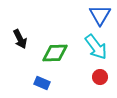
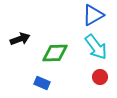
blue triangle: moved 7 px left; rotated 30 degrees clockwise
black arrow: rotated 84 degrees counterclockwise
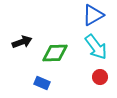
black arrow: moved 2 px right, 3 px down
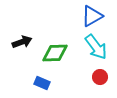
blue triangle: moved 1 px left, 1 px down
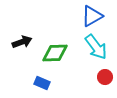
red circle: moved 5 px right
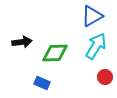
black arrow: rotated 12 degrees clockwise
cyan arrow: moved 1 px up; rotated 112 degrees counterclockwise
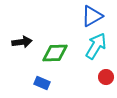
red circle: moved 1 px right
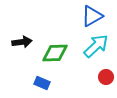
cyan arrow: rotated 16 degrees clockwise
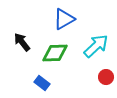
blue triangle: moved 28 px left, 3 px down
black arrow: rotated 120 degrees counterclockwise
blue rectangle: rotated 14 degrees clockwise
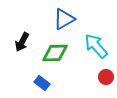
black arrow: rotated 114 degrees counterclockwise
cyan arrow: rotated 88 degrees counterclockwise
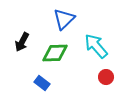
blue triangle: rotated 15 degrees counterclockwise
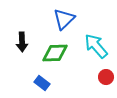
black arrow: rotated 30 degrees counterclockwise
